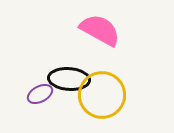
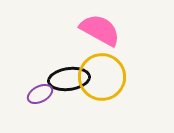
black ellipse: rotated 12 degrees counterclockwise
yellow circle: moved 18 px up
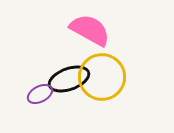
pink semicircle: moved 10 px left
black ellipse: rotated 12 degrees counterclockwise
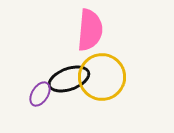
pink semicircle: rotated 66 degrees clockwise
purple ellipse: rotated 30 degrees counterclockwise
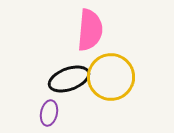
yellow circle: moved 9 px right
purple ellipse: moved 9 px right, 19 px down; rotated 20 degrees counterclockwise
